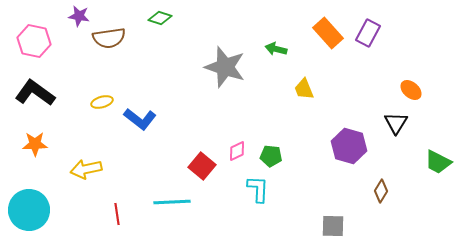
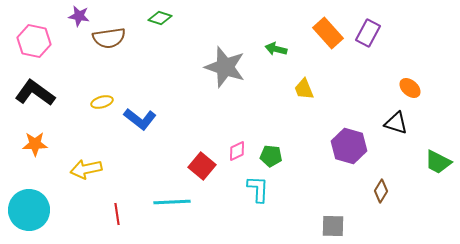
orange ellipse: moved 1 px left, 2 px up
black triangle: rotated 45 degrees counterclockwise
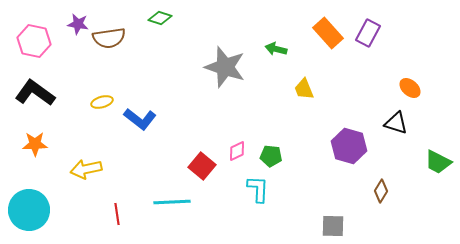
purple star: moved 1 px left, 8 px down
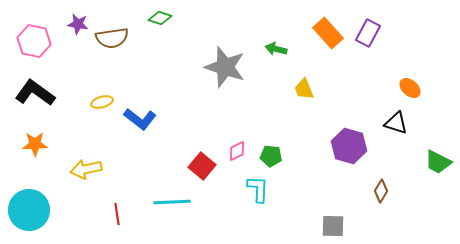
brown semicircle: moved 3 px right
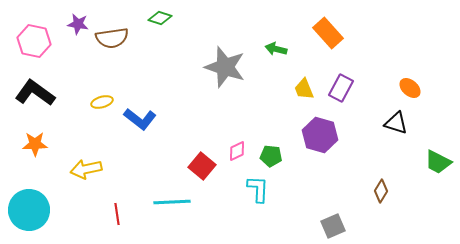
purple rectangle: moved 27 px left, 55 px down
purple hexagon: moved 29 px left, 11 px up
gray square: rotated 25 degrees counterclockwise
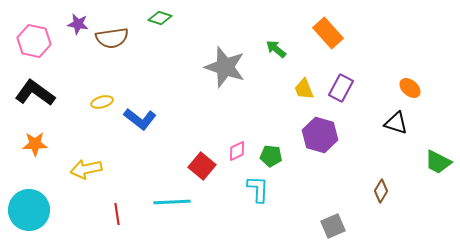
green arrow: rotated 25 degrees clockwise
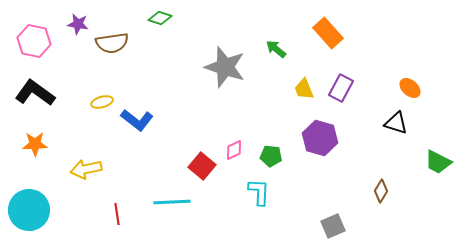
brown semicircle: moved 5 px down
blue L-shape: moved 3 px left, 1 px down
purple hexagon: moved 3 px down
pink diamond: moved 3 px left, 1 px up
cyan L-shape: moved 1 px right, 3 px down
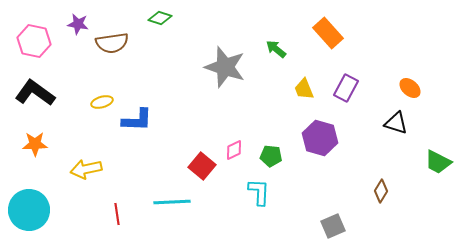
purple rectangle: moved 5 px right
blue L-shape: rotated 36 degrees counterclockwise
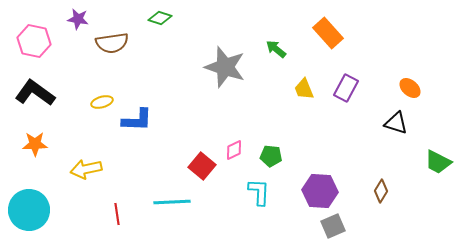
purple star: moved 5 px up
purple hexagon: moved 53 px down; rotated 12 degrees counterclockwise
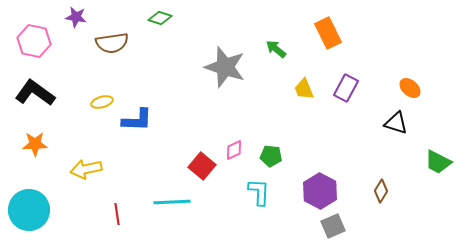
purple star: moved 2 px left, 2 px up
orange rectangle: rotated 16 degrees clockwise
purple hexagon: rotated 24 degrees clockwise
